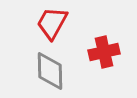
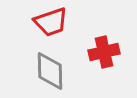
red trapezoid: moved 1 px left, 1 px up; rotated 138 degrees counterclockwise
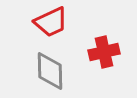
red trapezoid: rotated 6 degrees counterclockwise
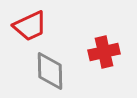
red trapezoid: moved 21 px left, 4 px down
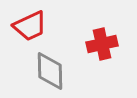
red cross: moved 2 px left, 8 px up
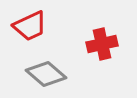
gray diamond: moved 4 px left, 3 px down; rotated 48 degrees counterclockwise
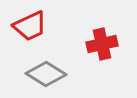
gray diamond: rotated 9 degrees counterclockwise
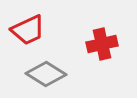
red trapezoid: moved 2 px left, 4 px down
